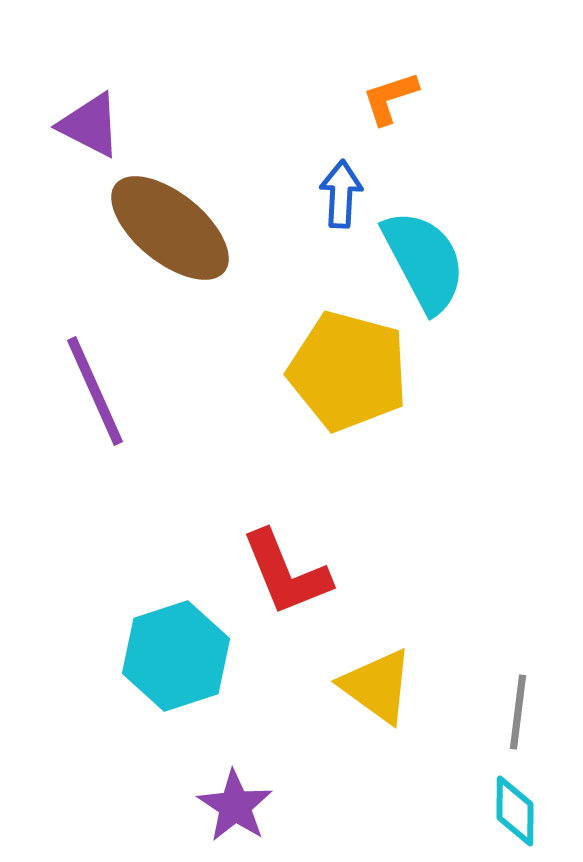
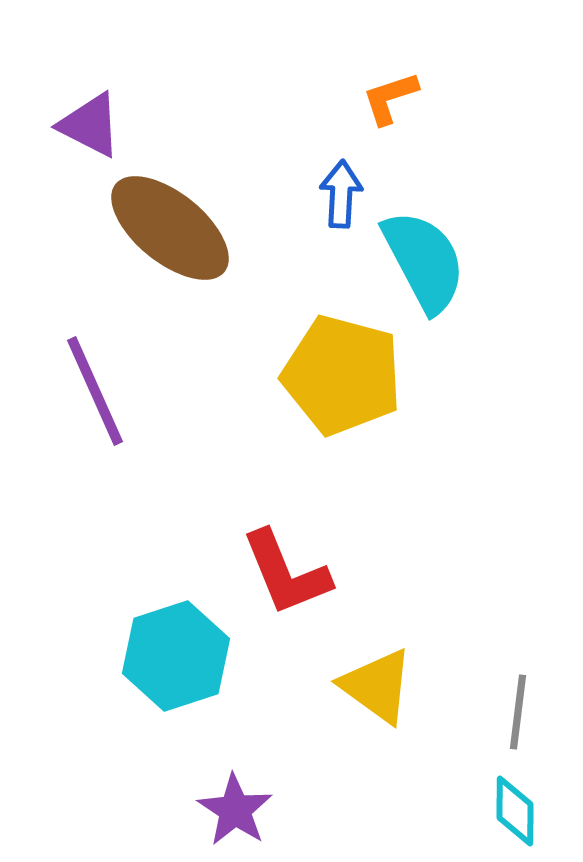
yellow pentagon: moved 6 px left, 4 px down
purple star: moved 4 px down
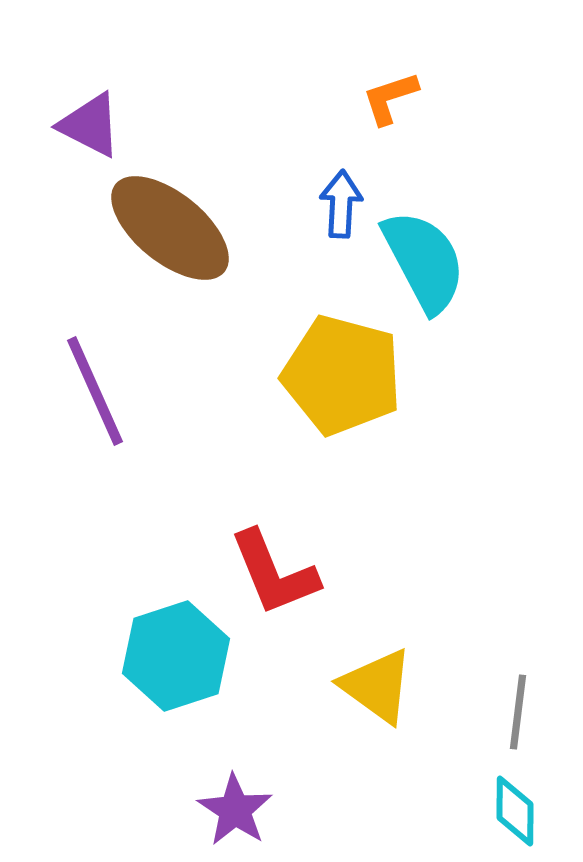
blue arrow: moved 10 px down
red L-shape: moved 12 px left
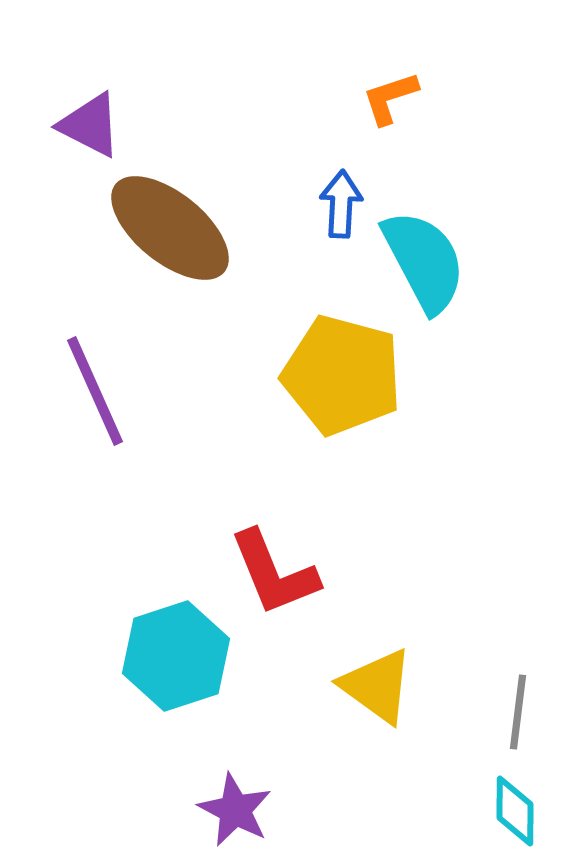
purple star: rotated 6 degrees counterclockwise
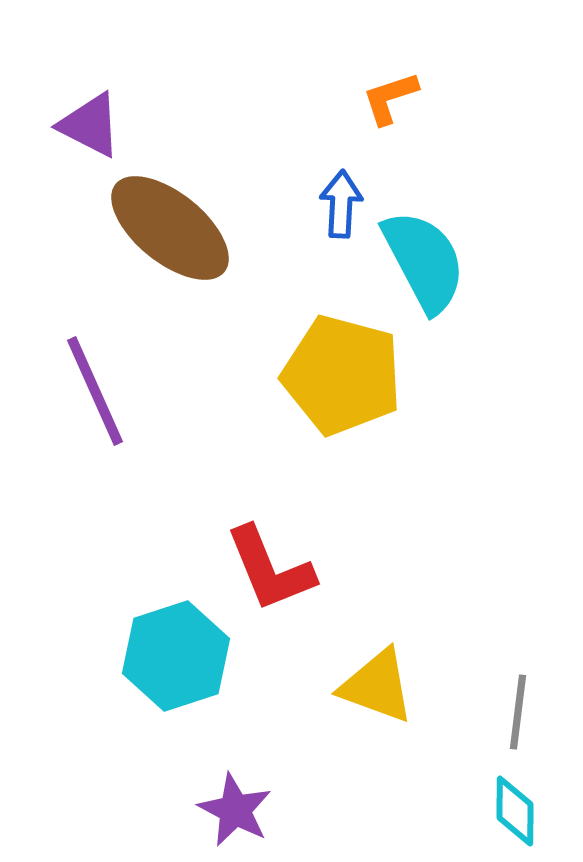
red L-shape: moved 4 px left, 4 px up
yellow triangle: rotated 16 degrees counterclockwise
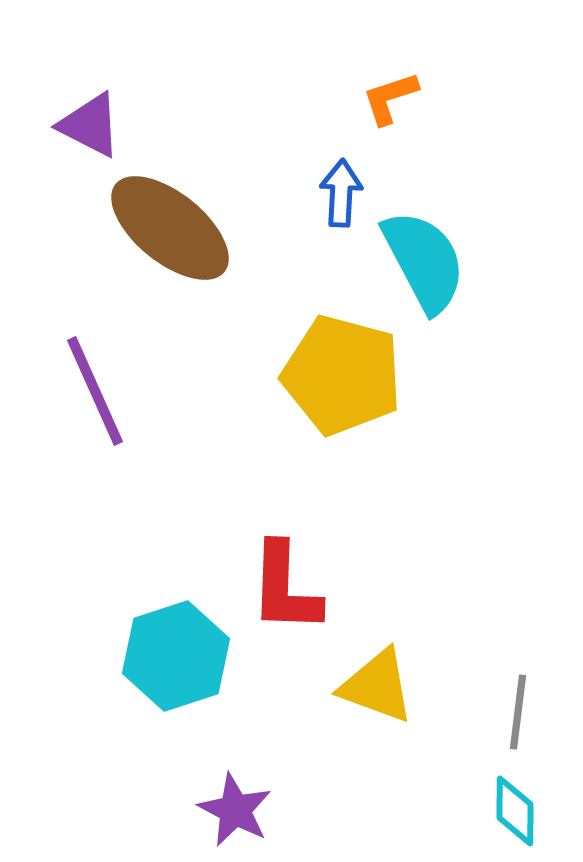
blue arrow: moved 11 px up
red L-shape: moved 15 px right, 19 px down; rotated 24 degrees clockwise
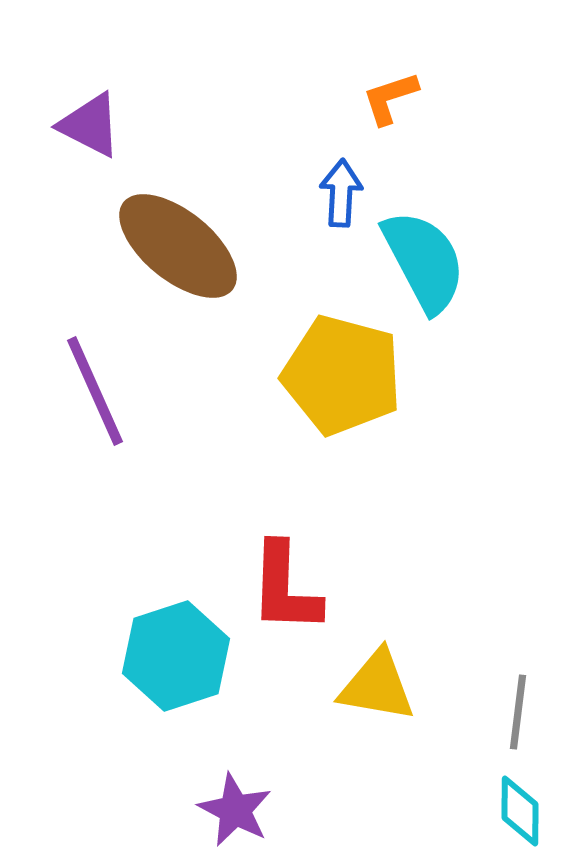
brown ellipse: moved 8 px right, 18 px down
yellow triangle: rotated 10 degrees counterclockwise
cyan diamond: moved 5 px right
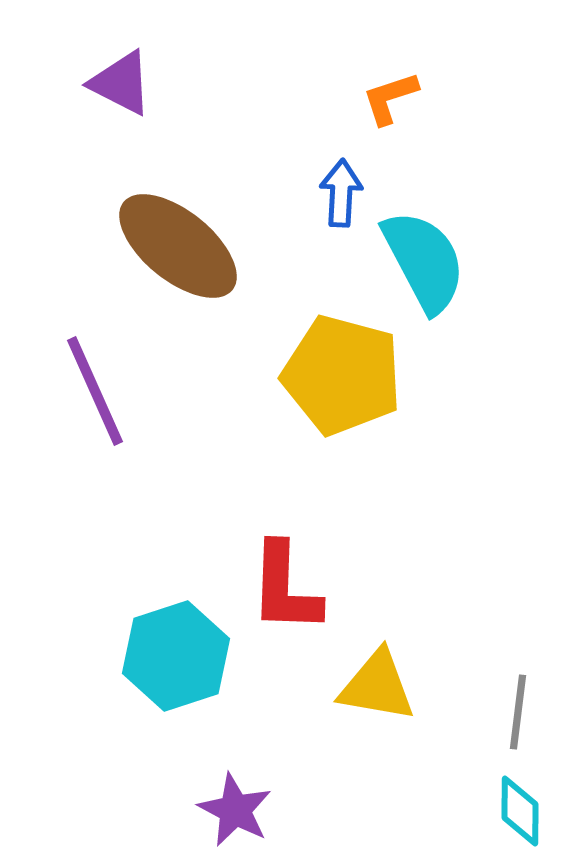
purple triangle: moved 31 px right, 42 px up
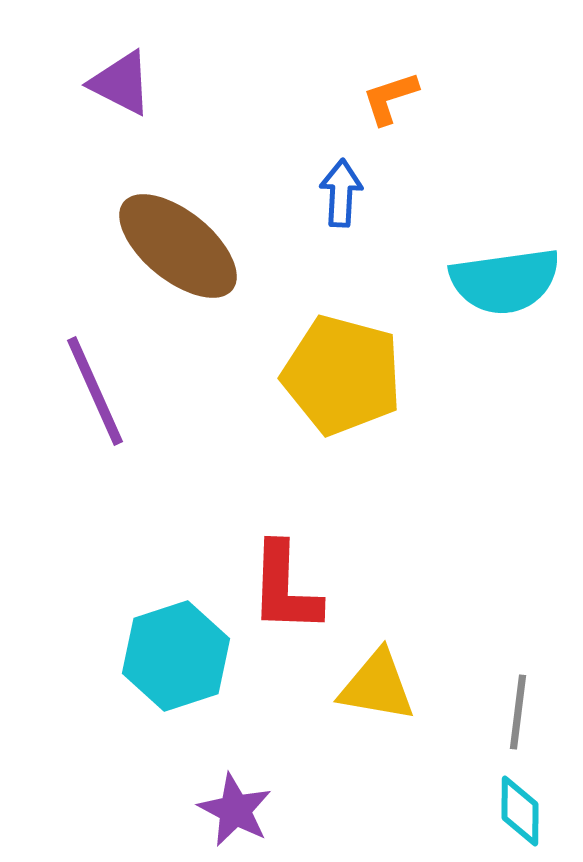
cyan semicircle: moved 81 px right, 20 px down; rotated 110 degrees clockwise
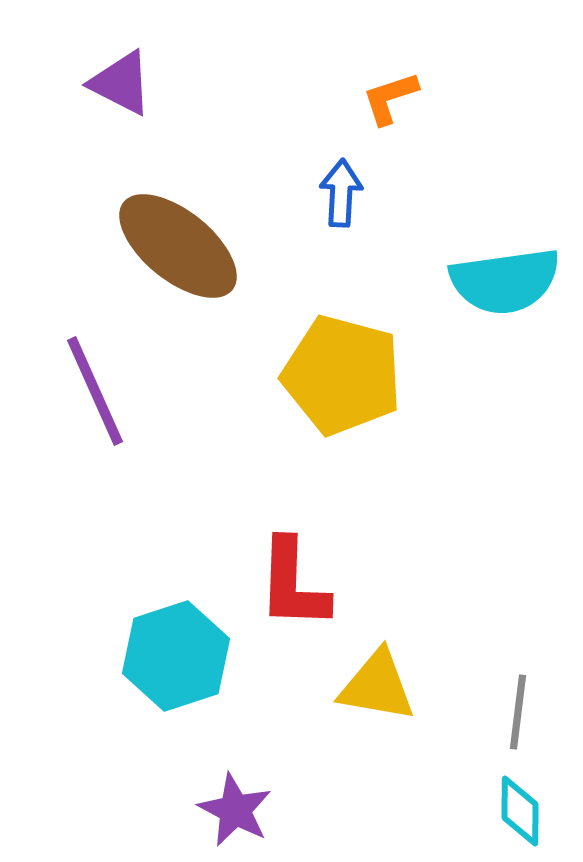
red L-shape: moved 8 px right, 4 px up
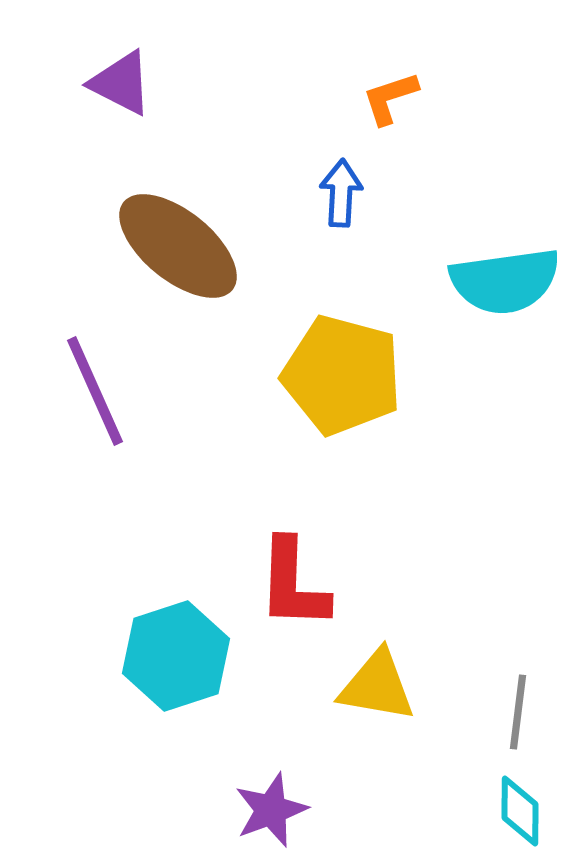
purple star: moved 36 px right; rotated 24 degrees clockwise
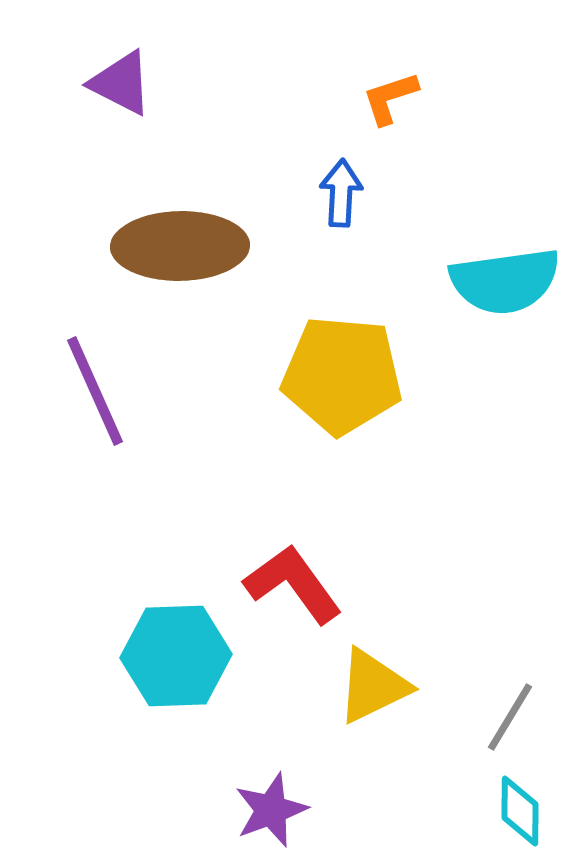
brown ellipse: moved 2 px right; rotated 40 degrees counterclockwise
yellow pentagon: rotated 10 degrees counterclockwise
red L-shape: rotated 142 degrees clockwise
cyan hexagon: rotated 16 degrees clockwise
yellow triangle: moved 4 px left; rotated 36 degrees counterclockwise
gray line: moved 8 px left, 5 px down; rotated 24 degrees clockwise
